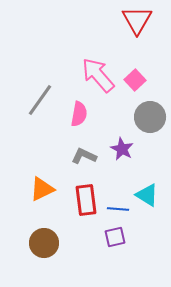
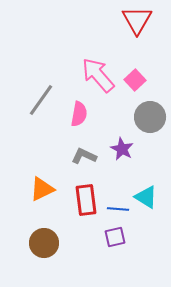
gray line: moved 1 px right
cyan triangle: moved 1 px left, 2 px down
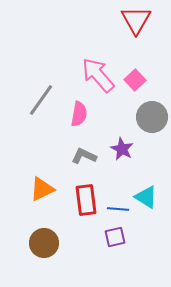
red triangle: moved 1 px left
gray circle: moved 2 px right
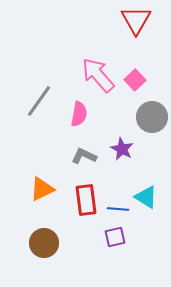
gray line: moved 2 px left, 1 px down
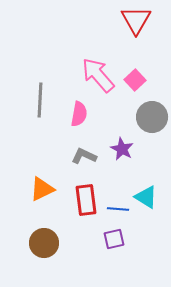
gray line: moved 1 px right, 1 px up; rotated 32 degrees counterclockwise
purple square: moved 1 px left, 2 px down
